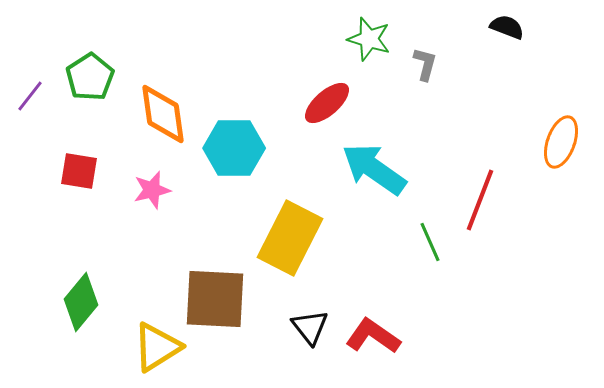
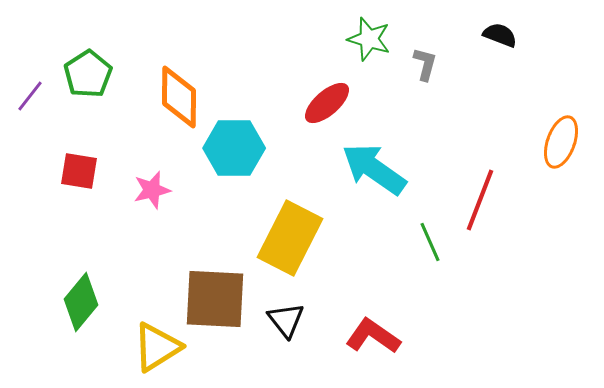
black semicircle: moved 7 px left, 8 px down
green pentagon: moved 2 px left, 3 px up
orange diamond: moved 16 px right, 17 px up; rotated 8 degrees clockwise
black triangle: moved 24 px left, 7 px up
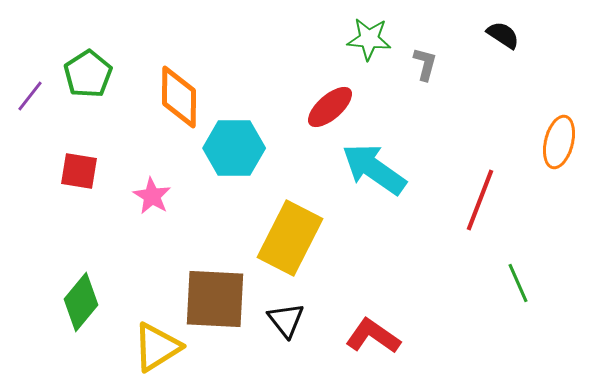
black semicircle: moved 3 px right; rotated 12 degrees clockwise
green star: rotated 12 degrees counterclockwise
red ellipse: moved 3 px right, 4 px down
orange ellipse: moved 2 px left; rotated 6 degrees counterclockwise
pink star: moved 6 px down; rotated 27 degrees counterclockwise
green line: moved 88 px right, 41 px down
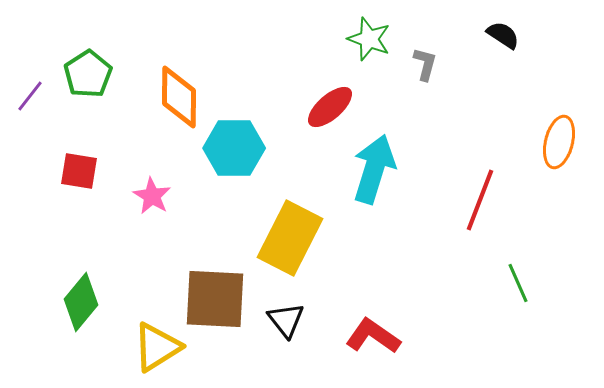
green star: rotated 15 degrees clockwise
cyan arrow: rotated 72 degrees clockwise
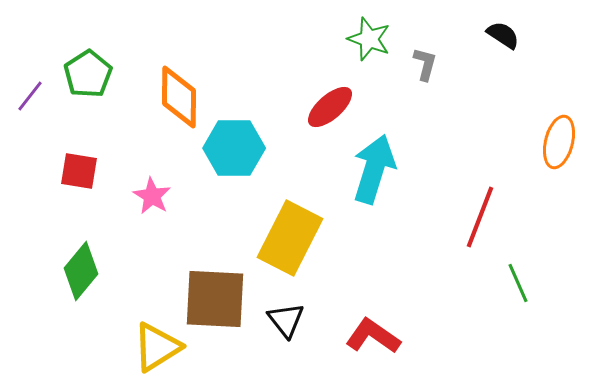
red line: moved 17 px down
green diamond: moved 31 px up
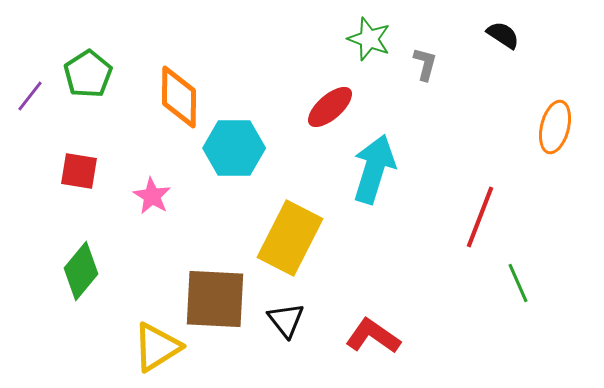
orange ellipse: moved 4 px left, 15 px up
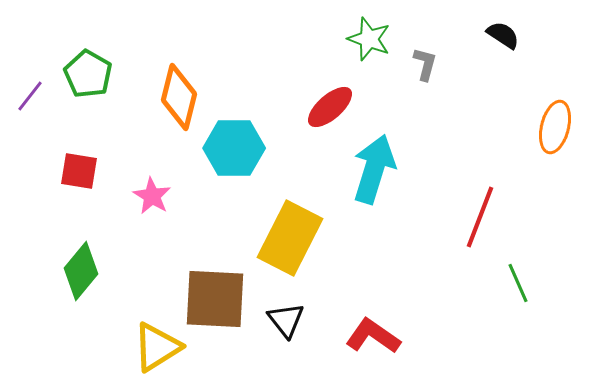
green pentagon: rotated 9 degrees counterclockwise
orange diamond: rotated 14 degrees clockwise
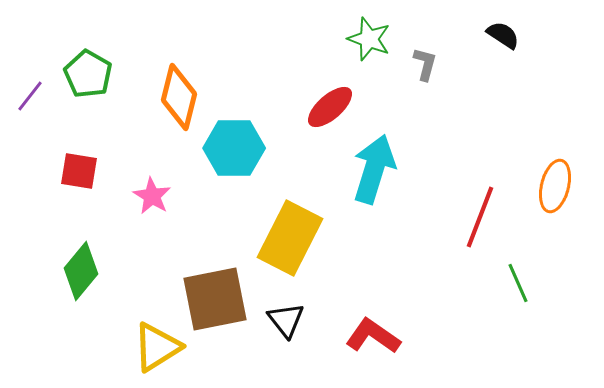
orange ellipse: moved 59 px down
brown square: rotated 14 degrees counterclockwise
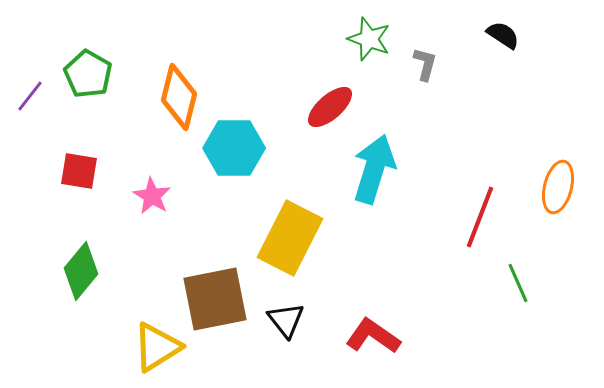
orange ellipse: moved 3 px right, 1 px down
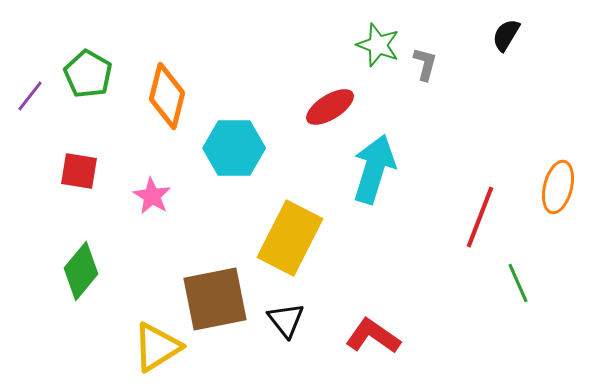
black semicircle: moved 3 px right; rotated 92 degrees counterclockwise
green star: moved 9 px right, 6 px down
orange diamond: moved 12 px left, 1 px up
red ellipse: rotated 9 degrees clockwise
